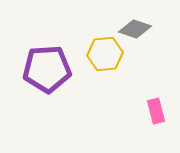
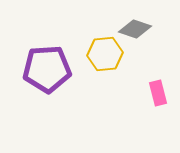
pink rectangle: moved 2 px right, 18 px up
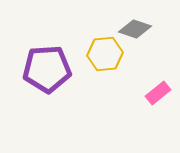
pink rectangle: rotated 65 degrees clockwise
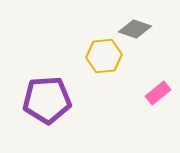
yellow hexagon: moved 1 px left, 2 px down
purple pentagon: moved 31 px down
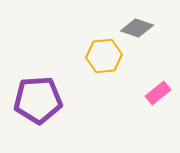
gray diamond: moved 2 px right, 1 px up
purple pentagon: moved 9 px left
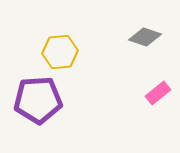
gray diamond: moved 8 px right, 9 px down
yellow hexagon: moved 44 px left, 4 px up
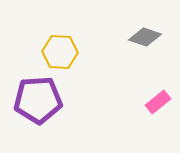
yellow hexagon: rotated 8 degrees clockwise
pink rectangle: moved 9 px down
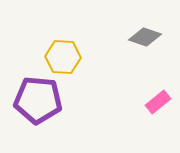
yellow hexagon: moved 3 px right, 5 px down
purple pentagon: rotated 9 degrees clockwise
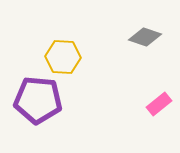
pink rectangle: moved 1 px right, 2 px down
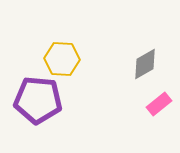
gray diamond: moved 27 px down; rotated 48 degrees counterclockwise
yellow hexagon: moved 1 px left, 2 px down
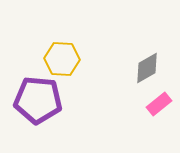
gray diamond: moved 2 px right, 4 px down
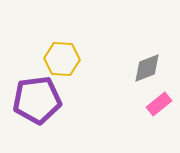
gray diamond: rotated 8 degrees clockwise
purple pentagon: moved 1 px left; rotated 12 degrees counterclockwise
